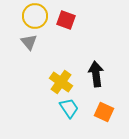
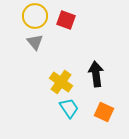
gray triangle: moved 6 px right
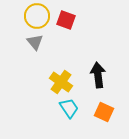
yellow circle: moved 2 px right
black arrow: moved 2 px right, 1 px down
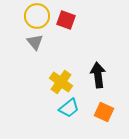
cyan trapezoid: rotated 85 degrees clockwise
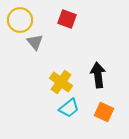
yellow circle: moved 17 px left, 4 px down
red square: moved 1 px right, 1 px up
